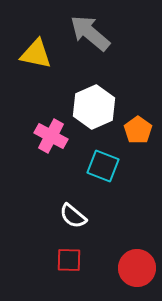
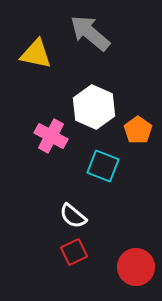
white hexagon: rotated 12 degrees counterclockwise
red square: moved 5 px right, 8 px up; rotated 28 degrees counterclockwise
red circle: moved 1 px left, 1 px up
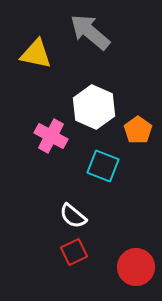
gray arrow: moved 1 px up
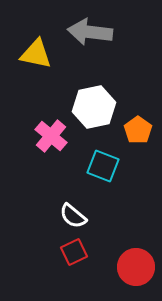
gray arrow: rotated 33 degrees counterclockwise
white hexagon: rotated 24 degrees clockwise
pink cross: rotated 12 degrees clockwise
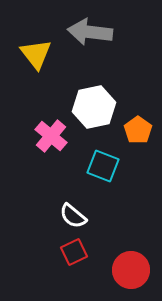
yellow triangle: rotated 40 degrees clockwise
red circle: moved 5 px left, 3 px down
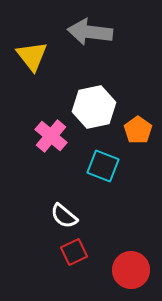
yellow triangle: moved 4 px left, 2 px down
white semicircle: moved 9 px left
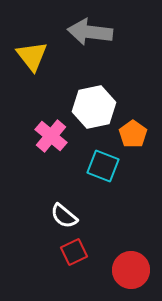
orange pentagon: moved 5 px left, 4 px down
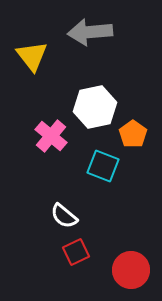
gray arrow: rotated 12 degrees counterclockwise
white hexagon: moved 1 px right
red square: moved 2 px right
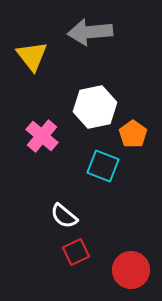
pink cross: moved 9 px left
